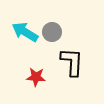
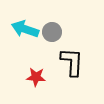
cyan arrow: moved 3 px up; rotated 12 degrees counterclockwise
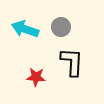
gray circle: moved 9 px right, 5 px up
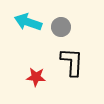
cyan arrow: moved 3 px right, 7 px up
